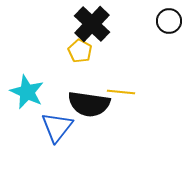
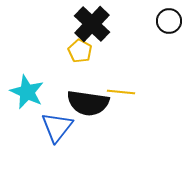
black semicircle: moved 1 px left, 1 px up
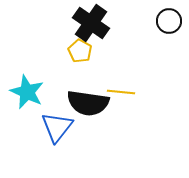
black cross: moved 1 px left, 1 px up; rotated 9 degrees counterclockwise
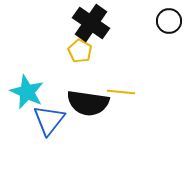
blue triangle: moved 8 px left, 7 px up
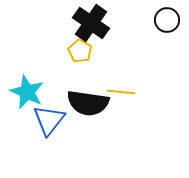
black circle: moved 2 px left, 1 px up
